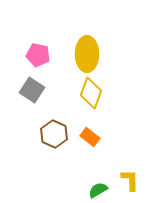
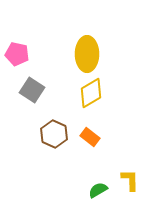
pink pentagon: moved 21 px left, 1 px up
yellow diamond: rotated 40 degrees clockwise
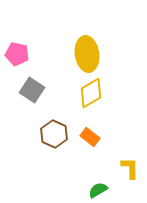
yellow ellipse: rotated 8 degrees counterclockwise
yellow L-shape: moved 12 px up
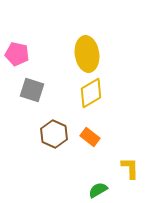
gray square: rotated 15 degrees counterclockwise
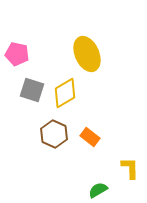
yellow ellipse: rotated 16 degrees counterclockwise
yellow diamond: moved 26 px left
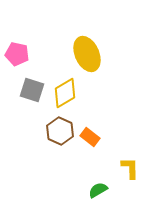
brown hexagon: moved 6 px right, 3 px up
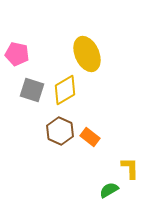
yellow diamond: moved 3 px up
green semicircle: moved 11 px right
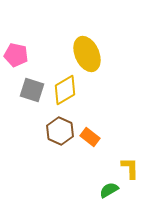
pink pentagon: moved 1 px left, 1 px down
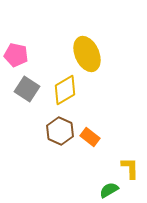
gray square: moved 5 px left, 1 px up; rotated 15 degrees clockwise
